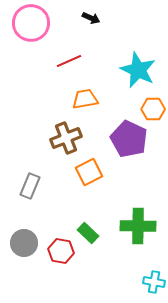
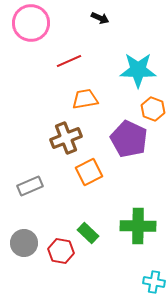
black arrow: moved 9 px right
cyan star: rotated 24 degrees counterclockwise
orange hexagon: rotated 20 degrees clockwise
gray rectangle: rotated 45 degrees clockwise
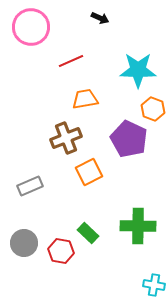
pink circle: moved 4 px down
red line: moved 2 px right
cyan cross: moved 3 px down
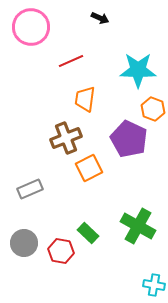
orange trapezoid: rotated 72 degrees counterclockwise
orange square: moved 4 px up
gray rectangle: moved 3 px down
green cross: rotated 28 degrees clockwise
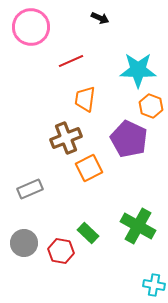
orange hexagon: moved 2 px left, 3 px up
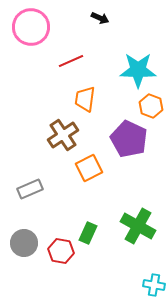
brown cross: moved 3 px left, 3 px up; rotated 12 degrees counterclockwise
green rectangle: rotated 70 degrees clockwise
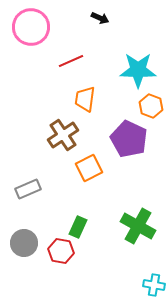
gray rectangle: moved 2 px left
green rectangle: moved 10 px left, 6 px up
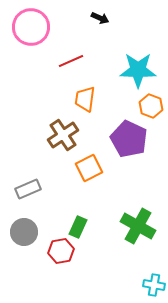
gray circle: moved 11 px up
red hexagon: rotated 20 degrees counterclockwise
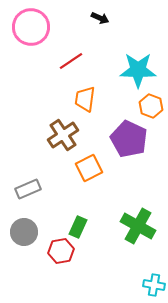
red line: rotated 10 degrees counterclockwise
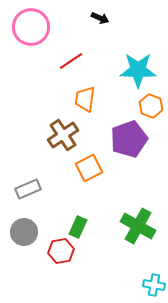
purple pentagon: rotated 27 degrees clockwise
